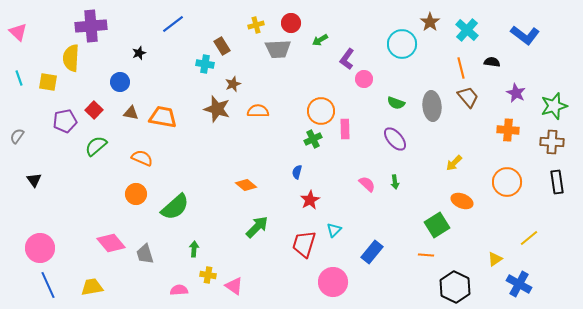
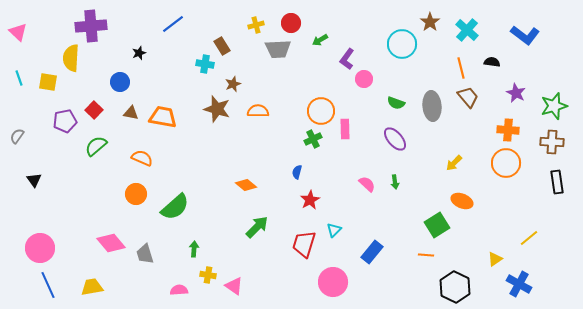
orange circle at (507, 182): moved 1 px left, 19 px up
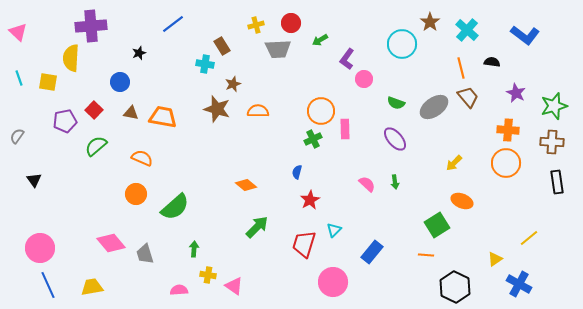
gray ellipse at (432, 106): moved 2 px right, 1 px down; rotated 60 degrees clockwise
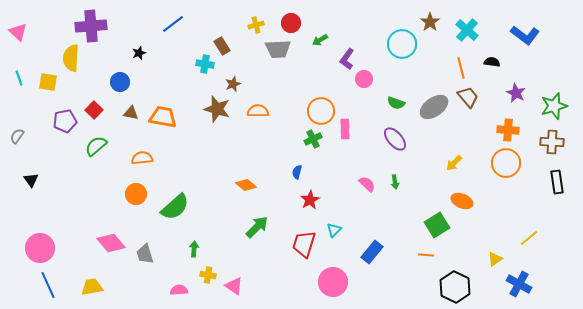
orange semicircle at (142, 158): rotated 30 degrees counterclockwise
black triangle at (34, 180): moved 3 px left
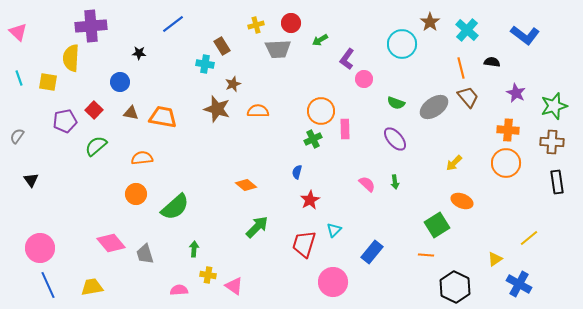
black star at (139, 53): rotated 24 degrees clockwise
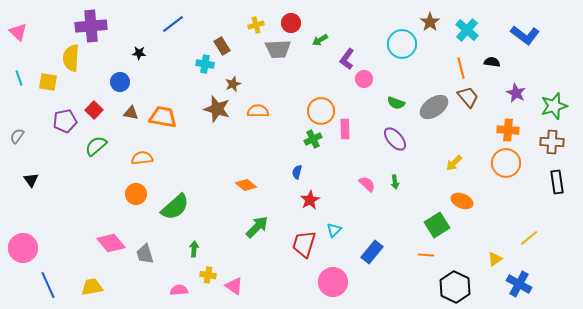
pink circle at (40, 248): moved 17 px left
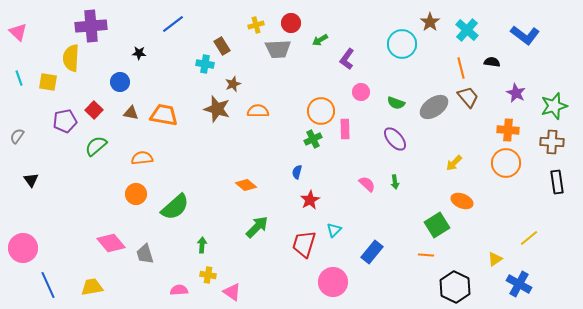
pink circle at (364, 79): moved 3 px left, 13 px down
orange trapezoid at (163, 117): moved 1 px right, 2 px up
green arrow at (194, 249): moved 8 px right, 4 px up
pink triangle at (234, 286): moved 2 px left, 6 px down
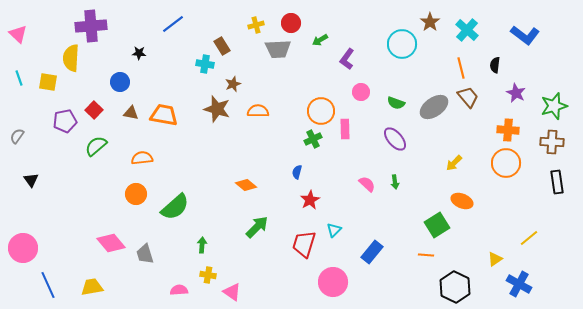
pink triangle at (18, 32): moved 2 px down
black semicircle at (492, 62): moved 3 px right, 3 px down; rotated 91 degrees counterclockwise
